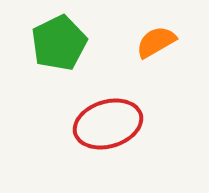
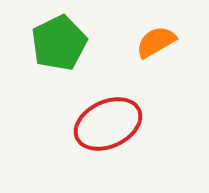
red ellipse: rotated 8 degrees counterclockwise
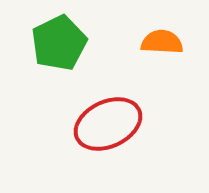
orange semicircle: moved 6 px right; rotated 33 degrees clockwise
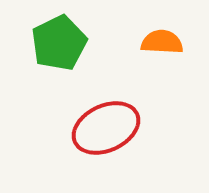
red ellipse: moved 2 px left, 4 px down
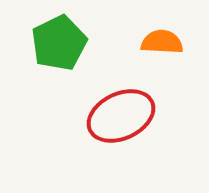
red ellipse: moved 15 px right, 12 px up
